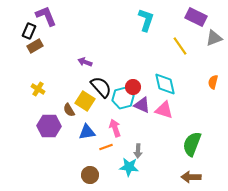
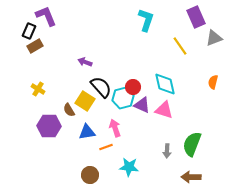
purple rectangle: rotated 40 degrees clockwise
gray arrow: moved 29 px right
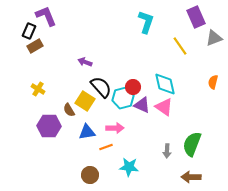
cyan L-shape: moved 2 px down
pink triangle: moved 3 px up; rotated 18 degrees clockwise
pink arrow: rotated 108 degrees clockwise
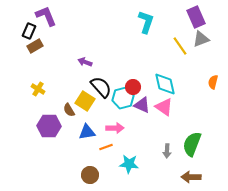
gray triangle: moved 13 px left, 1 px down
cyan star: moved 3 px up
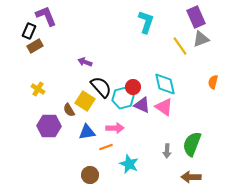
cyan star: rotated 18 degrees clockwise
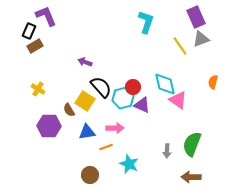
pink triangle: moved 14 px right, 7 px up
